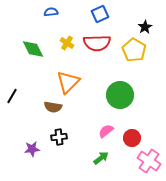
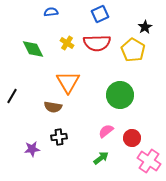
yellow pentagon: moved 1 px left
orange triangle: rotated 15 degrees counterclockwise
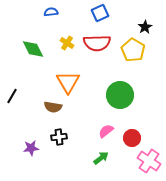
blue square: moved 1 px up
purple star: moved 1 px left, 1 px up
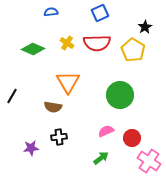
green diamond: rotated 40 degrees counterclockwise
pink semicircle: rotated 14 degrees clockwise
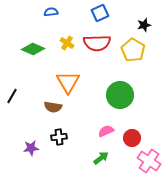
black star: moved 1 px left, 2 px up; rotated 16 degrees clockwise
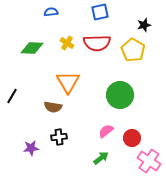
blue square: moved 1 px up; rotated 12 degrees clockwise
green diamond: moved 1 px left, 1 px up; rotated 20 degrees counterclockwise
pink semicircle: rotated 14 degrees counterclockwise
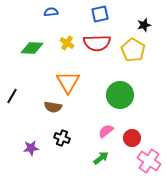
blue square: moved 2 px down
black cross: moved 3 px right, 1 px down; rotated 28 degrees clockwise
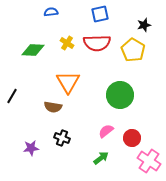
green diamond: moved 1 px right, 2 px down
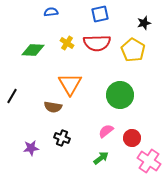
black star: moved 2 px up
orange triangle: moved 2 px right, 2 px down
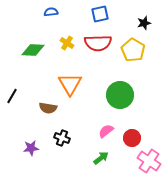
red semicircle: moved 1 px right
brown semicircle: moved 5 px left, 1 px down
